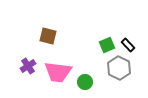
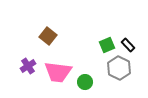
brown square: rotated 24 degrees clockwise
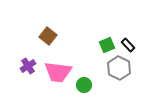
green circle: moved 1 px left, 3 px down
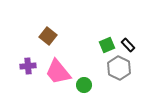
purple cross: rotated 28 degrees clockwise
pink trapezoid: rotated 44 degrees clockwise
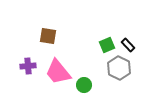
brown square: rotated 30 degrees counterclockwise
